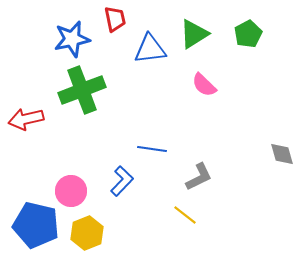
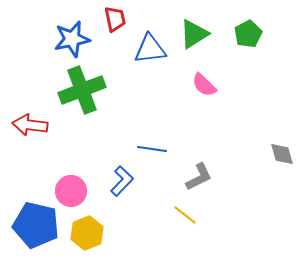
red arrow: moved 4 px right, 6 px down; rotated 20 degrees clockwise
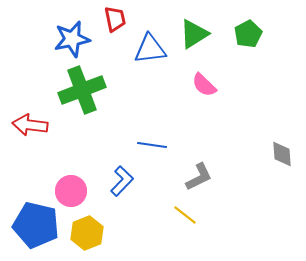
blue line: moved 4 px up
gray diamond: rotated 12 degrees clockwise
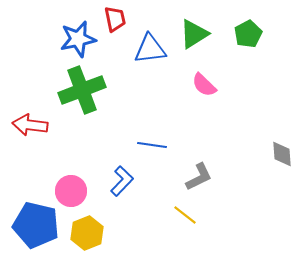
blue star: moved 6 px right
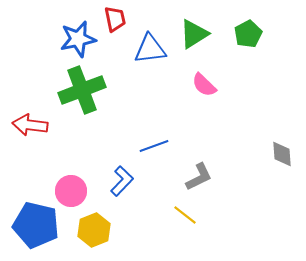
blue line: moved 2 px right, 1 px down; rotated 28 degrees counterclockwise
yellow hexagon: moved 7 px right, 3 px up
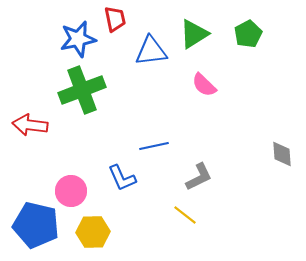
blue triangle: moved 1 px right, 2 px down
blue line: rotated 8 degrees clockwise
blue L-shape: moved 3 px up; rotated 112 degrees clockwise
yellow hexagon: moved 1 px left, 2 px down; rotated 20 degrees clockwise
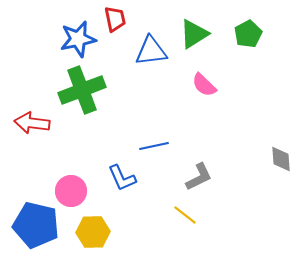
red arrow: moved 2 px right, 2 px up
gray diamond: moved 1 px left, 5 px down
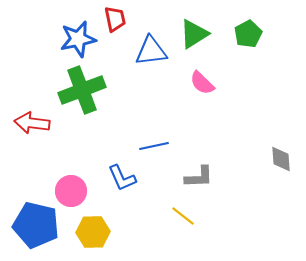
pink semicircle: moved 2 px left, 2 px up
gray L-shape: rotated 24 degrees clockwise
yellow line: moved 2 px left, 1 px down
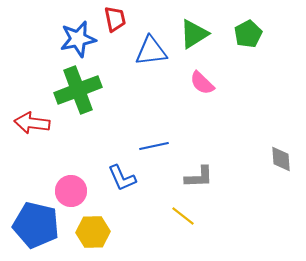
green cross: moved 4 px left
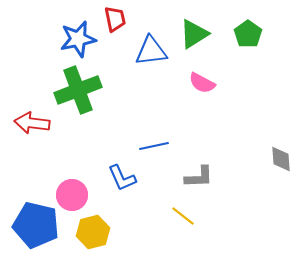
green pentagon: rotated 8 degrees counterclockwise
pink semicircle: rotated 16 degrees counterclockwise
pink circle: moved 1 px right, 4 px down
yellow hexagon: rotated 12 degrees counterclockwise
